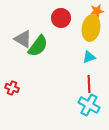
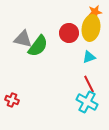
orange star: moved 2 px left, 1 px down
red circle: moved 8 px right, 15 px down
gray triangle: rotated 18 degrees counterclockwise
red line: rotated 24 degrees counterclockwise
red cross: moved 12 px down
cyan cross: moved 2 px left, 3 px up
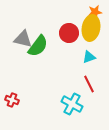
cyan cross: moved 15 px left, 2 px down
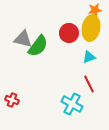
orange star: moved 2 px up
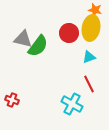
orange star: rotated 24 degrees clockwise
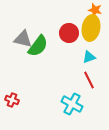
red line: moved 4 px up
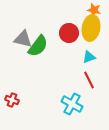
orange star: moved 1 px left
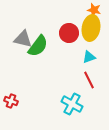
red cross: moved 1 px left, 1 px down
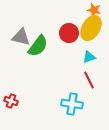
yellow ellipse: rotated 20 degrees clockwise
gray triangle: moved 2 px left, 2 px up
cyan cross: rotated 20 degrees counterclockwise
